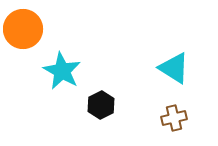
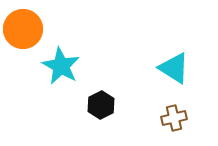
cyan star: moved 1 px left, 5 px up
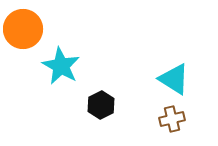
cyan triangle: moved 11 px down
brown cross: moved 2 px left, 1 px down
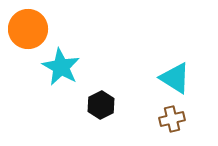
orange circle: moved 5 px right
cyan star: moved 1 px down
cyan triangle: moved 1 px right, 1 px up
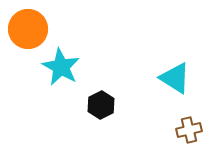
brown cross: moved 17 px right, 11 px down
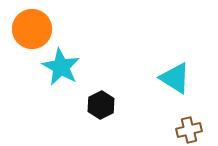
orange circle: moved 4 px right
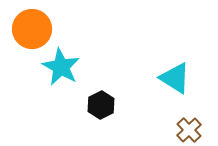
brown cross: rotated 30 degrees counterclockwise
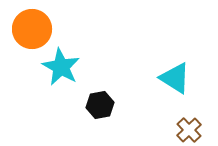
black hexagon: moved 1 px left; rotated 16 degrees clockwise
